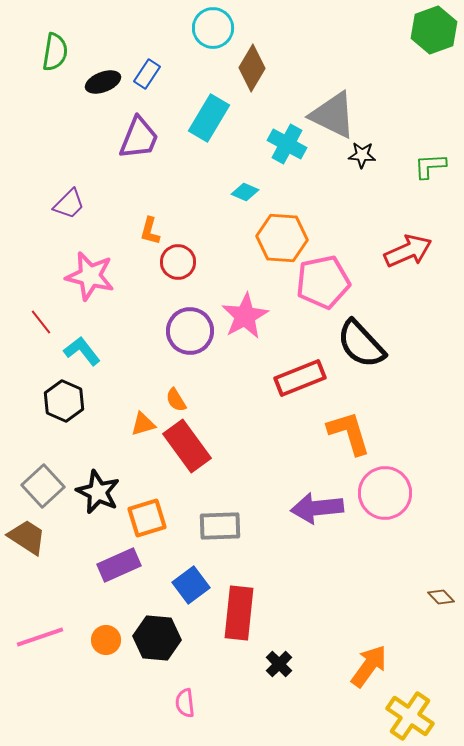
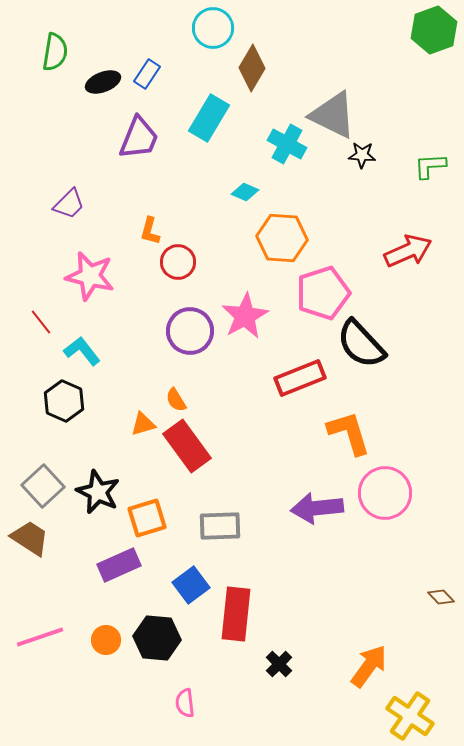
pink pentagon at (323, 282): moved 11 px down; rotated 6 degrees counterclockwise
brown trapezoid at (27, 537): moved 3 px right, 1 px down
red rectangle at (239, 613): moved 3 px left, 1 px down
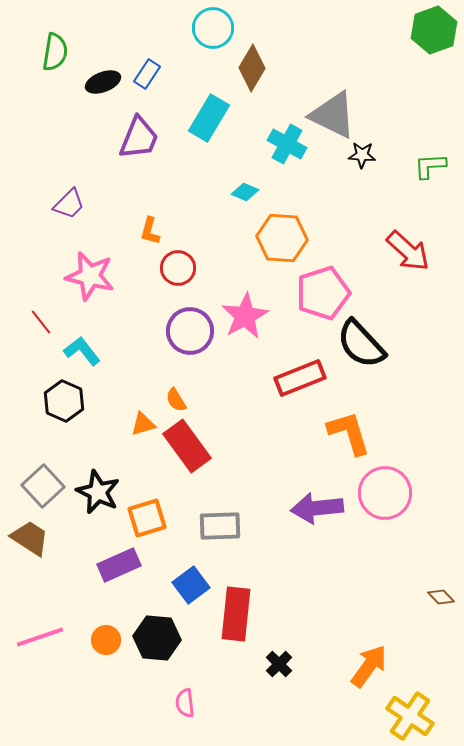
red arrow at (408, 251): rotated 66 degrees clockwise
red circle at (178, 262): moved 6 px down
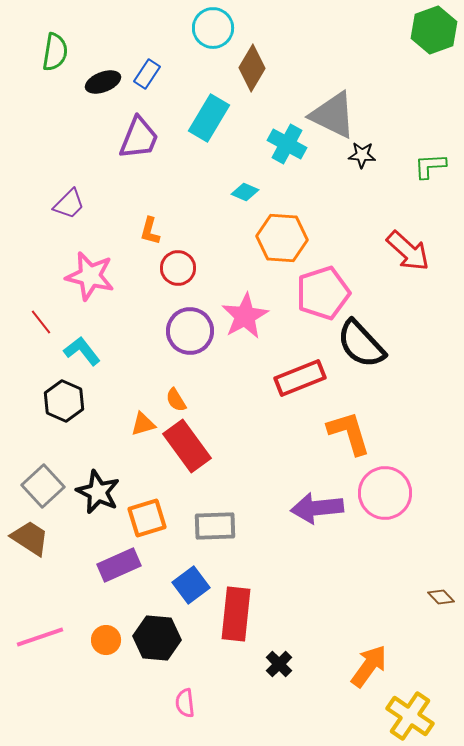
gray rectangle at (220, 526): moved 5 px left
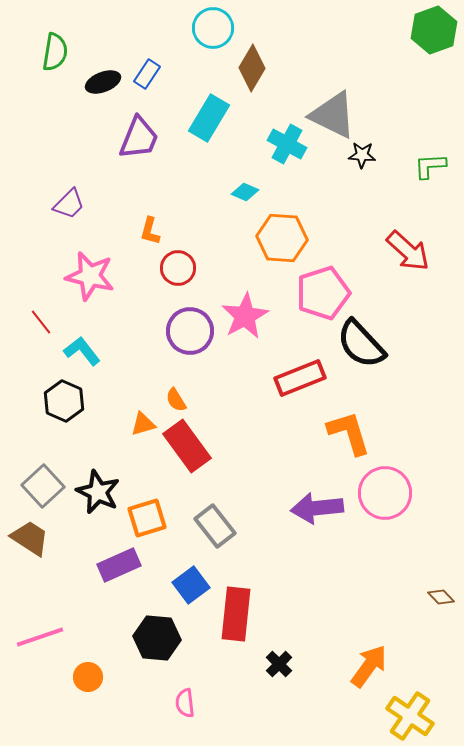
gray rectangle at (215, 526): rotated 54 degrees clockwise
orange circle at (106, 640): moved 18 px left, 37 px down
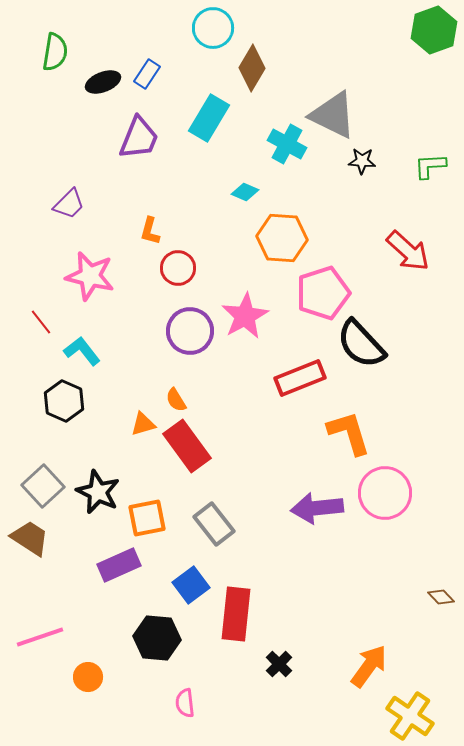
black star at (362, 155): moved 6 px down
orange square at (147, 518): rotated 6 degrees clockwise
gray rectangle at (215, 526): moved 1 px left, 2 px up
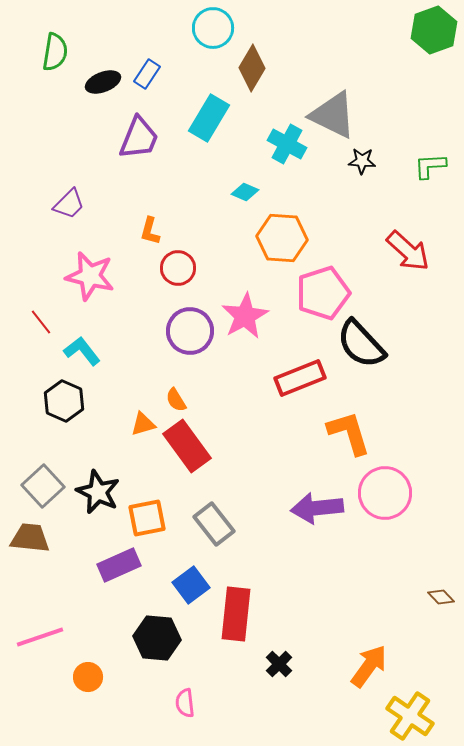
brown trapezoid at (30, 538): rotated 27 degrees counterclockwise
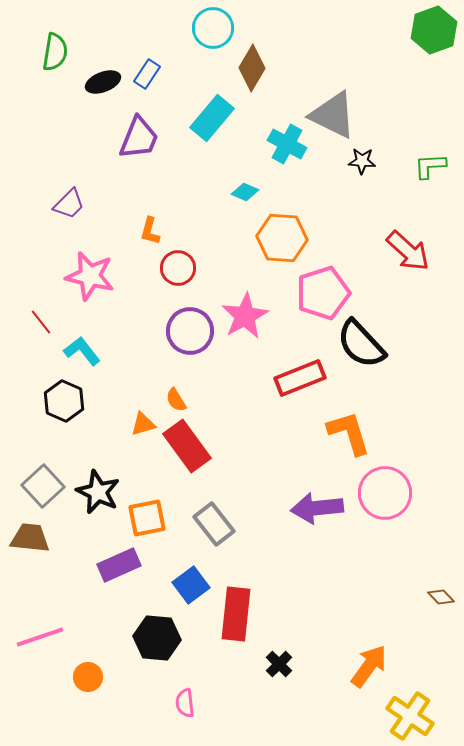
cyan rectangle at (209, 118): moved 3 px right; rotated 9 degrees clockwise
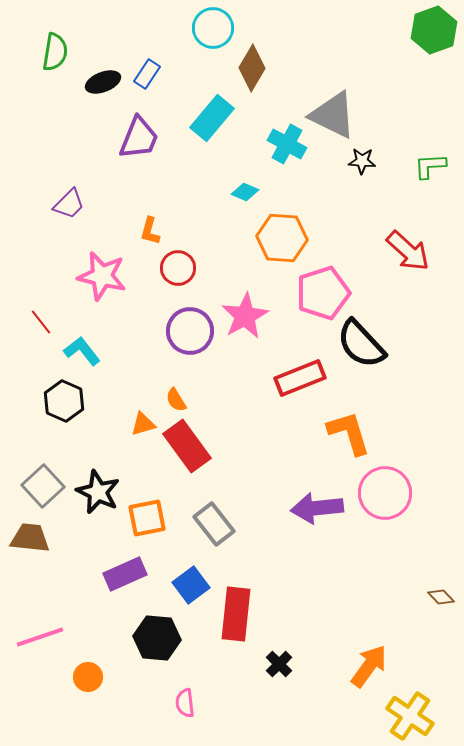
pink star at (90, 276): moved 12 px right
purple rectangle at (119, 565): moved 6 px right, 9 px down
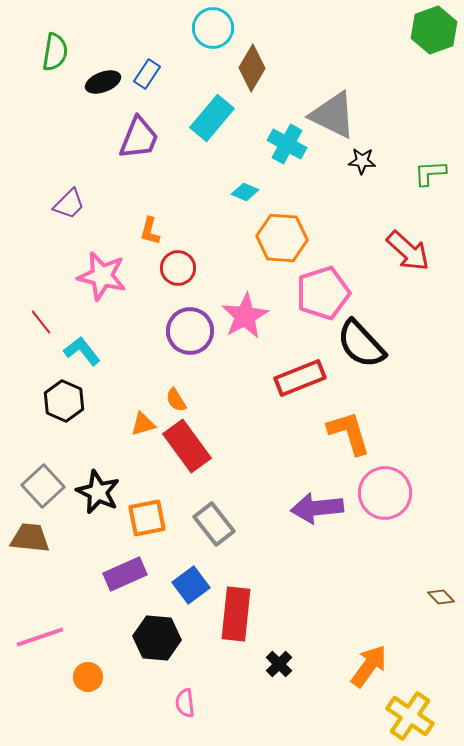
green L-shape at (430, 166): moved 7 px down
